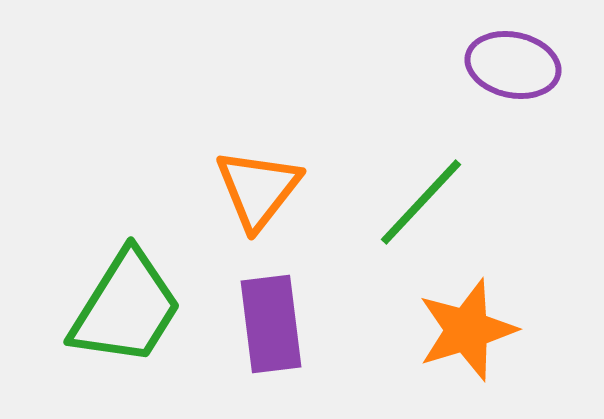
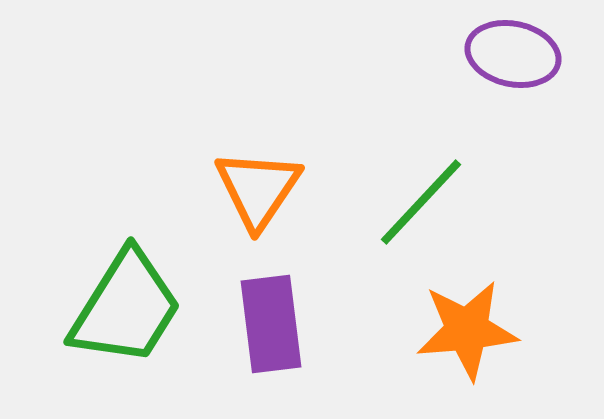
purple ellipse: moved 11 px up
orange triangle: rotated 4 degrees counterclockwise
orange star: rotated 12 degrees clockwise
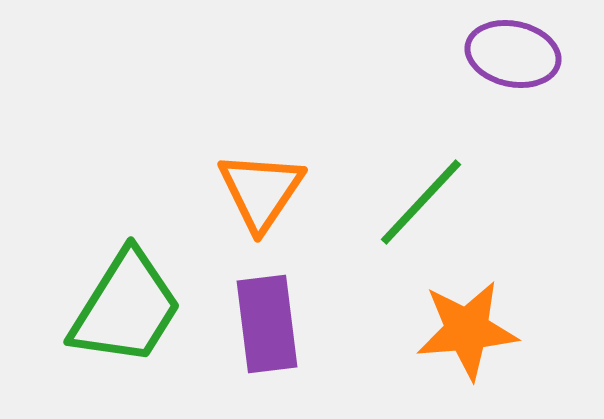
orange triangle: moved 3 px right, 2 px down
purple rectangle: moved 4 px left
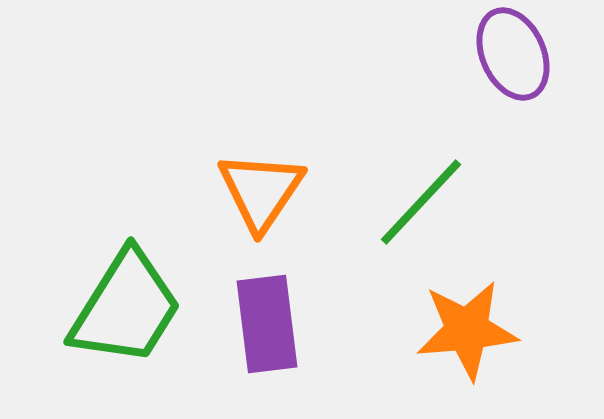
purple ellipse: rotated 54 degrees clockwise
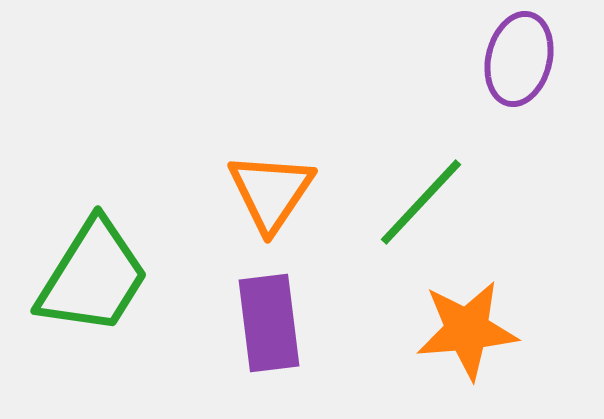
purple ellipse: moved 6 px right, 5 px down; rotated 38 degrees clockwise
orange triangle: moved 10 px right, 1 px down
green trapezoid: moved 33 px left, 31 px up
purple rectangle: moved 2 px right, 1 px up
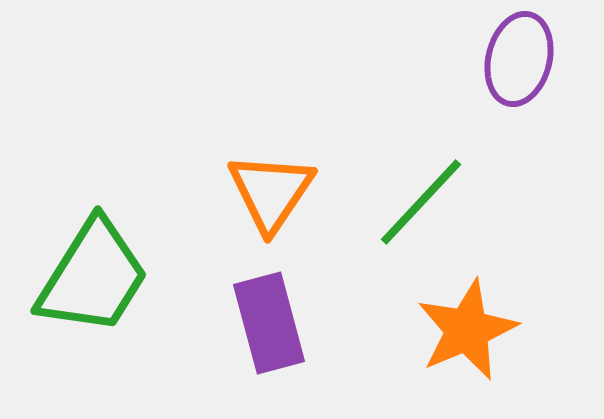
purple rectangle: rotated 8 degrees counterclockwise
orange star: rotated 18 degrees counterclockwise
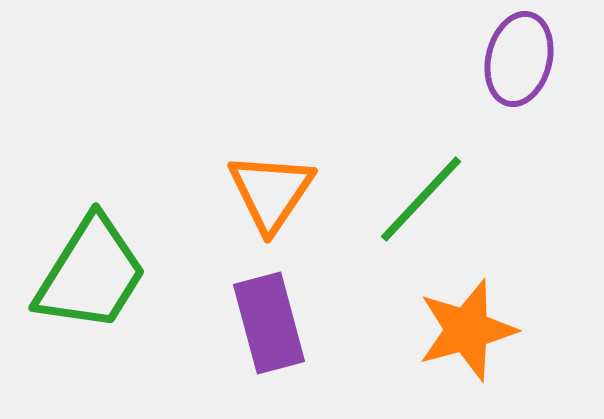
green line: moved 3 px up
green trapezoid: moved 2 px left, 3 px up
orange star: rotated 8 degrees clockwise
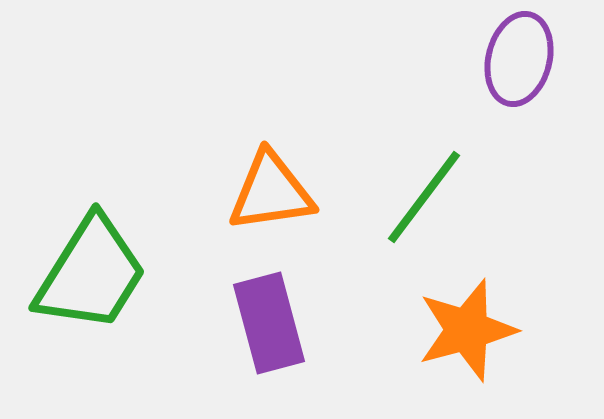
orange triangle: rotated 48 degrees clockwise
green line: moved 3 px right, 2 px up; rotated 6 degrees counterclockwise
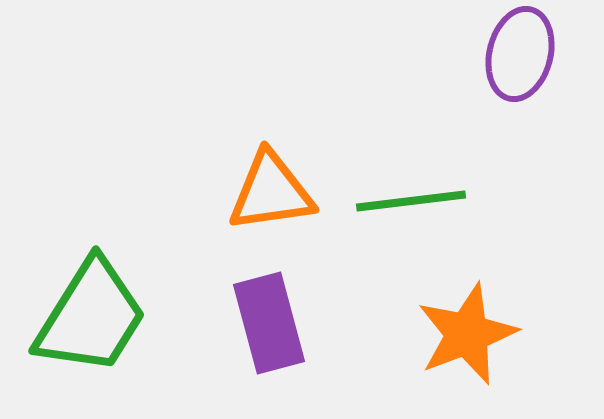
purple ellipse: moved 1 px right, 5 px up
green line: moved 13 px left, 4 px down; rotated 46 degrees clockwise
green trapezoid: moved 43 px down
orange star: moved 4 px down; rotated 6 degrees counterclockwise
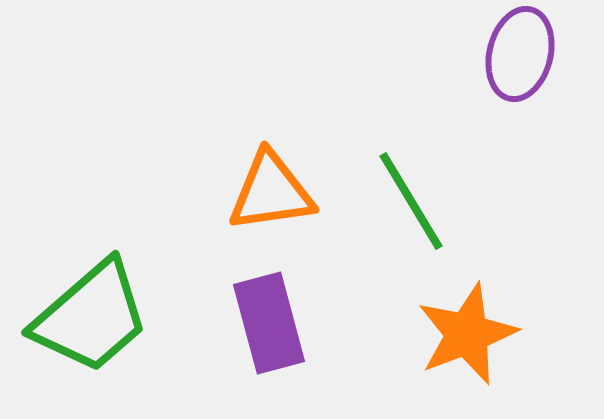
green line: rotated 66 degrees clockwise
green trapezoid: rotated 17 degrees clockwise
